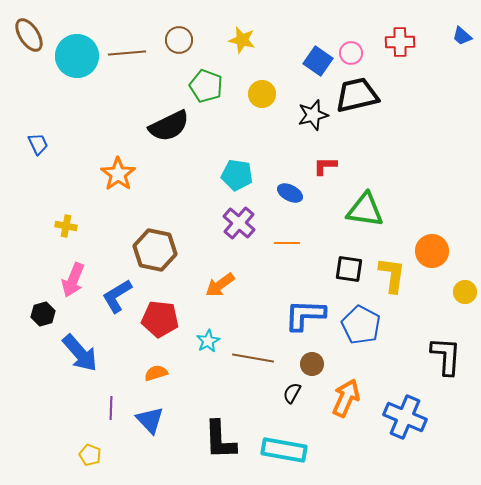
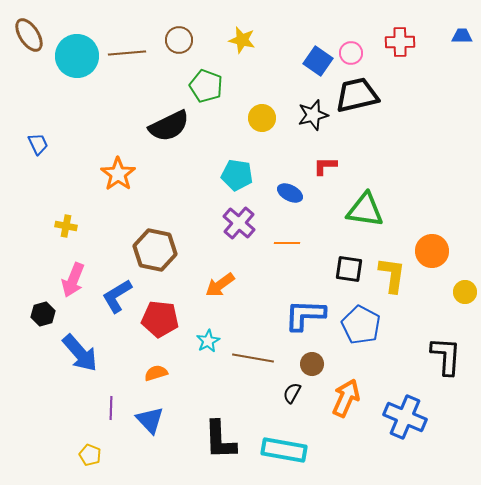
blue trapezoid at (462, 36): rotated 140 degrees clockwise
yellow circle at (262, 94): moved 24 px down
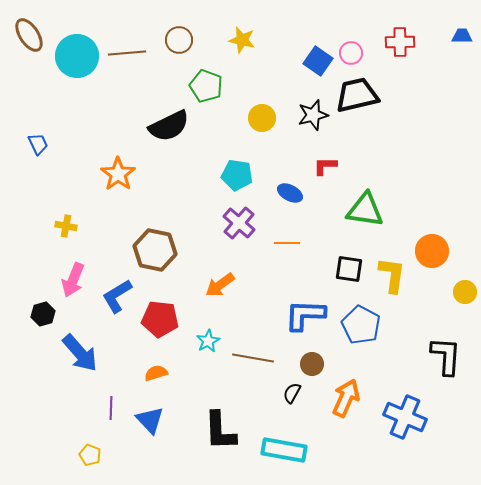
black L-shape at (220, 440): moved 9 px up
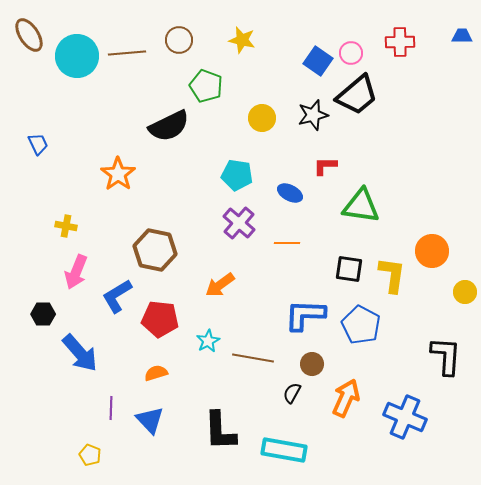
black trapezoid at (357, 95): rotated 153 degrees clockwise
green triangle at (365, 210): moved 4 px left, 4 px up
pink arrow at (73, 280): moved 3 px right, 8 px up
black hexagon at (43, 314): rotated 15 degrees clockwise
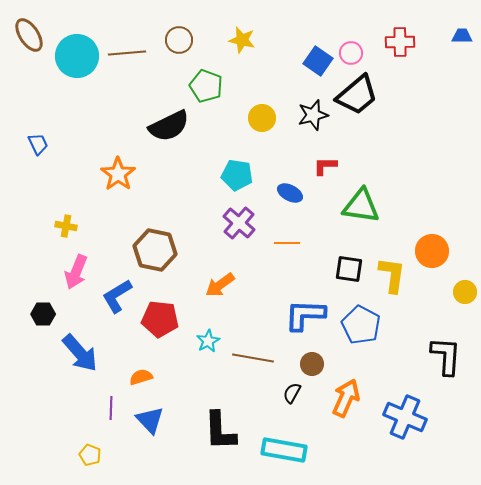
orange semicircle at (156, 373): moved 15 px left, 4 px down
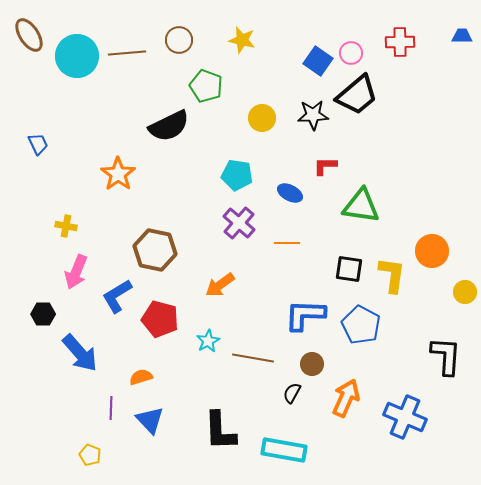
black star at (313, 115): rotated 12 degrees clockwise
red pentagon at (160, 319): rotated 9 degrees clockwise
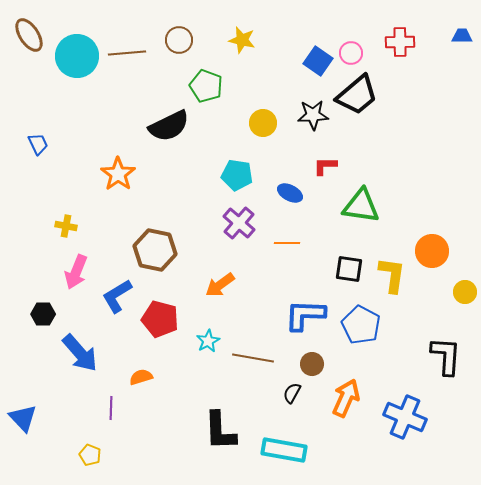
yellow circle at (262, 118): moved 1 px right, 5 px down
blue triangle at (150, 420): moved 127 px left, 2 px up
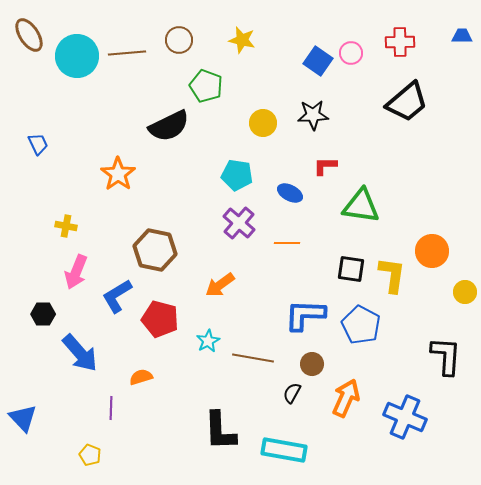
black trapezoid at (357, 95): moved 50 px right, 7 px down
black square at (349, 269): moved 2 px right
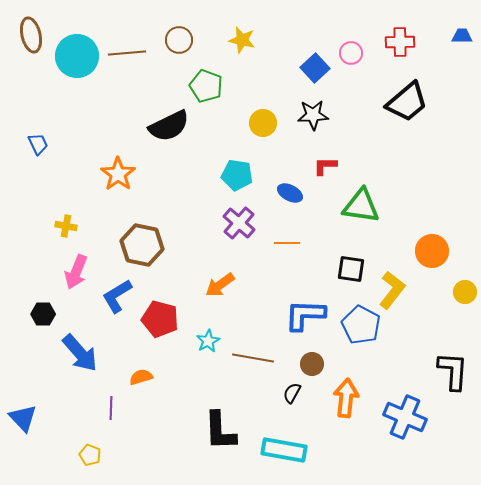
brown ellipse at (29, 35): moved 2 px right; rotated 20 degrees clockwise
blue square at (318, 61): moved 3 px left, 7 px down; rotated 12 degrees clockwise
brown hexagon at (155, 250): moved 13 px left, 5 px up
yellow L-shape at (392, 275): moved 15 px down; rotated 30 degrees clockwise
black L-shape at (446, 356): moved 7 px right, 15 px down
orange arrow at (346, 398): rotated 18 degrees counterclockwise
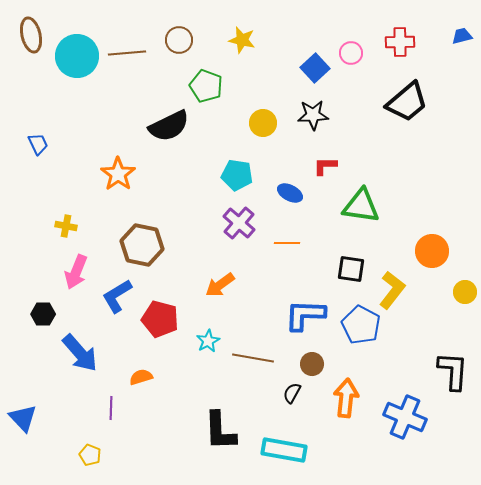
blue trapezoid at (462, 36): rotated 15 degrees counterclockwise
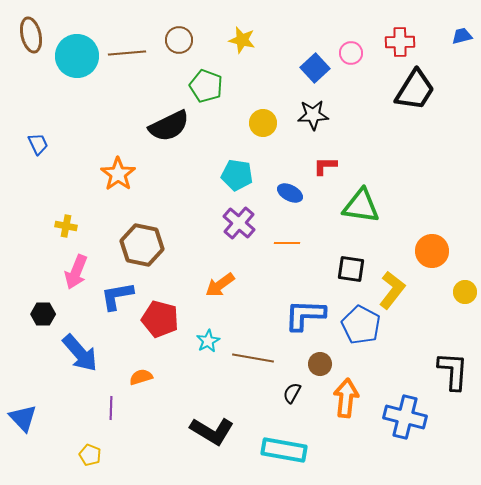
black trapezoid at (407, 102): moved 8 px right, 12 px up; rotated 18 degrees counterclockwise
blue L-shape at (117, 296): rotated 21 degrees clockwise
brown circle at (312, 364): moved 8 px right
blue cross at (405, 417): rotated 9 degrees counterclockwise
black L-shape at (220, 431): moved 8 px left; rotated 57 degrees counterclockwise
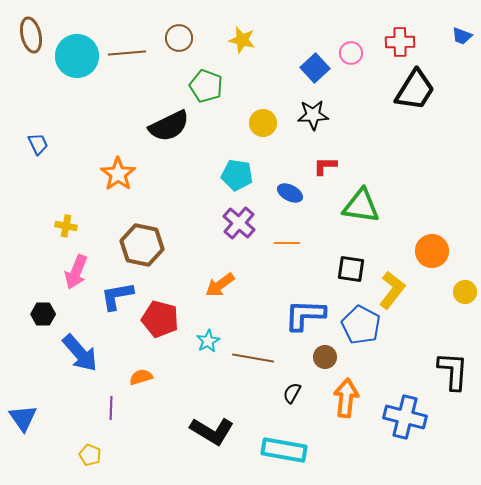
blue trapezoid at (462, 36): rotated 145 degrees counterclockwise
brown circle at (179, 40): moved 2 px up
brown circle at (320, 364): moved 5 px right, 7 px up
blue triangle at (23, 418): rotated 8 degrees clockwise
